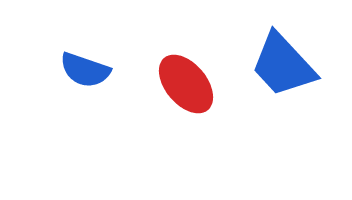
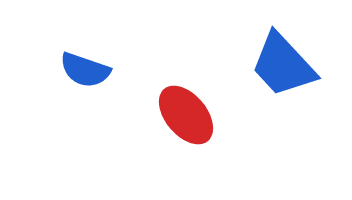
red ellipse: moved 31 px down
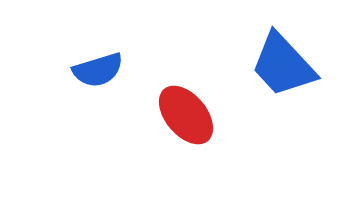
blue semicircle: moved 13 px right; rotated 36 degrees counterclockwise
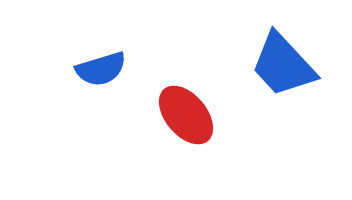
blue semicircle: moved 3 px right, 1 px up
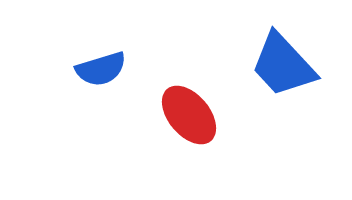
red ellipse: moved 3 px right
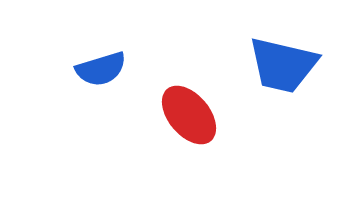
blue trapezoid: rotated 34 degrees counterclockwise
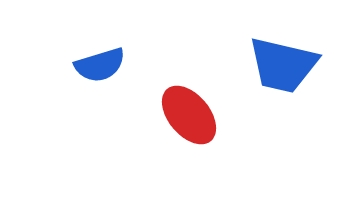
blue semicircle: moved 1 px left, 4 px up
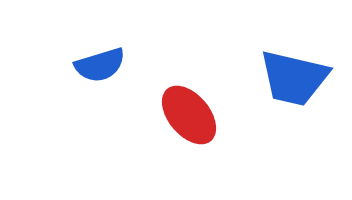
blue trapezoid: moved 11 px right, 13 px down
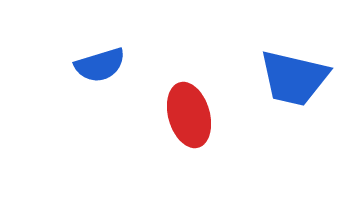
red ellipse: rotated 24 degrees clockwise
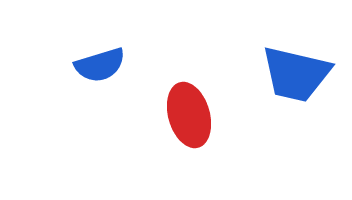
blue trapezoid: moved 2 px right, 4 px up
